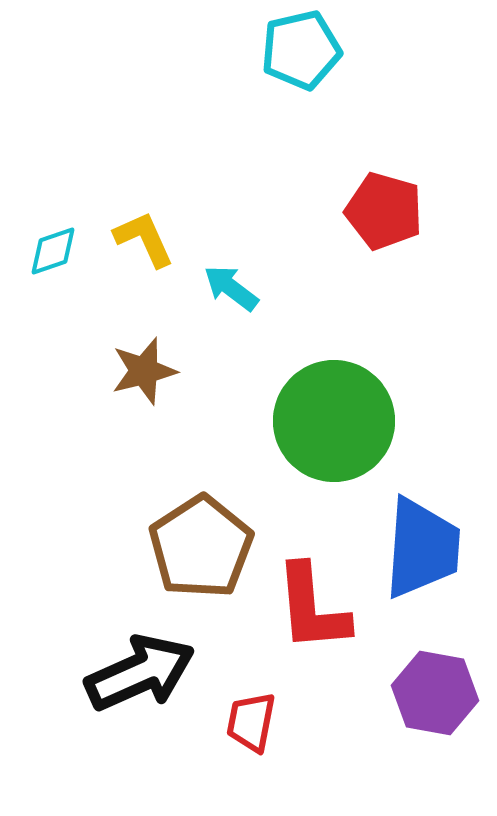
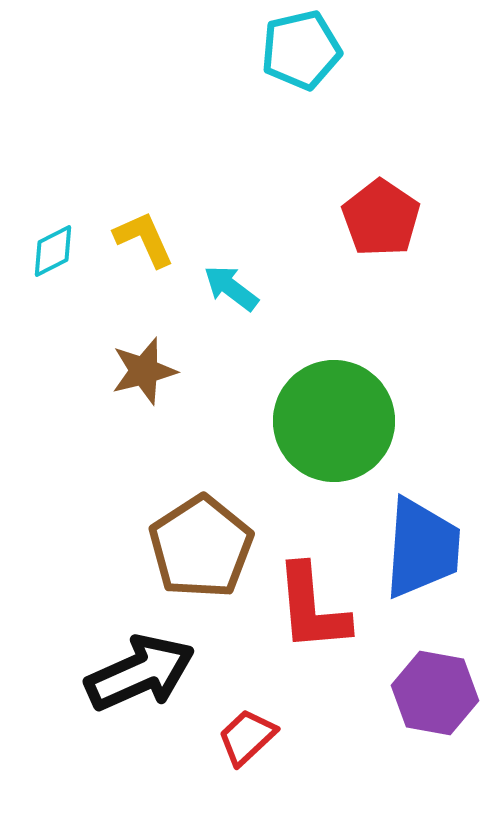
red pentagon: moved 3 px left, 7 px down; rotated 18 degrees clockwise
cyan diamond: rotated 8 degrees counterclockwise
red trapezoid: moved 4 px left, 15 px down; rotated 36 degrees clockwise
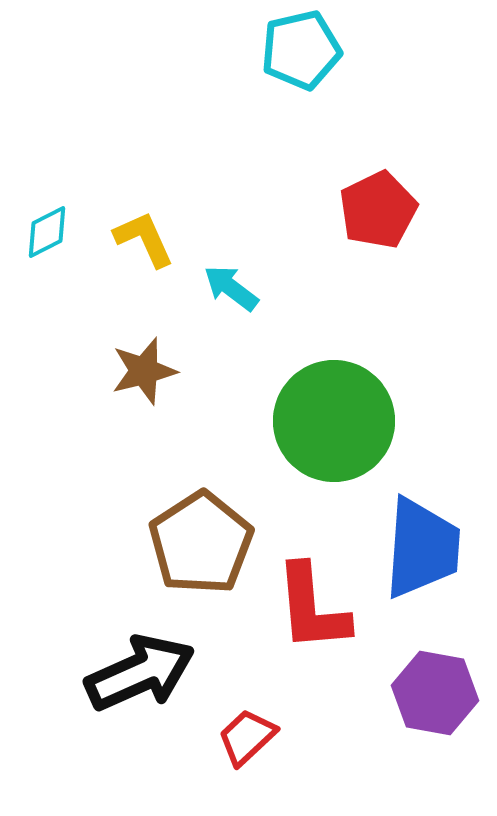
red pentagon: moved 3 px left, 8 px up; rotated 12 degrees clockwise
cyan diamond: moved 6 px left, 19 px up
brown pentagon: moved 4 px up
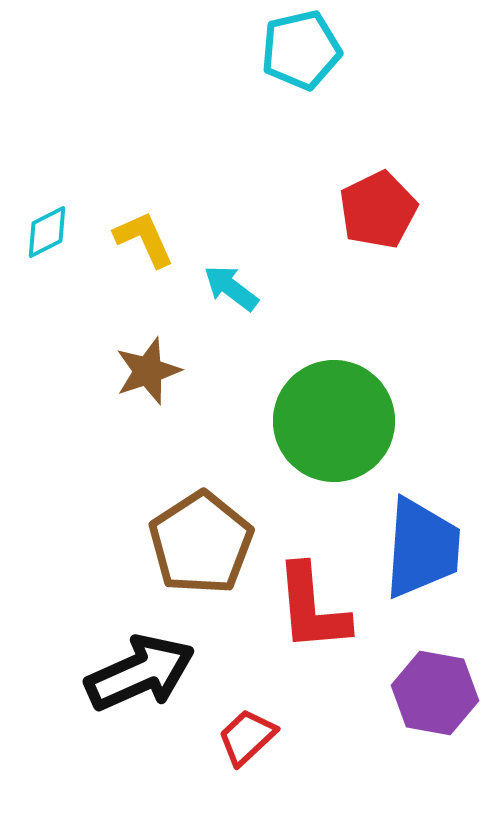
brown star: moved 4 px right; rotated 4 degrees counterclockwise
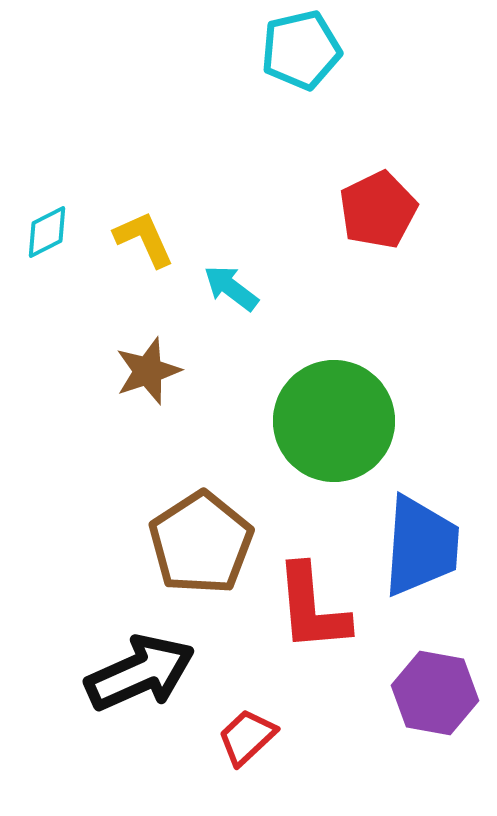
blue trapezoid: moved 1 px left, 2 px up
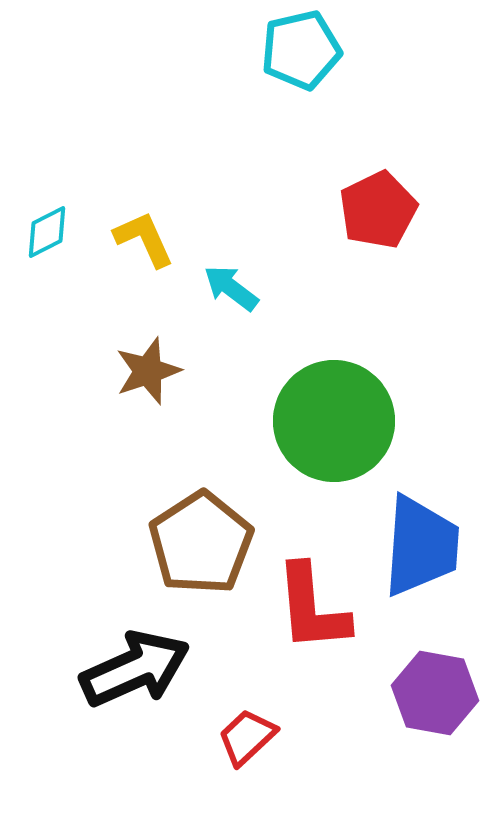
black arrow: moved 5 px left, 4 px up
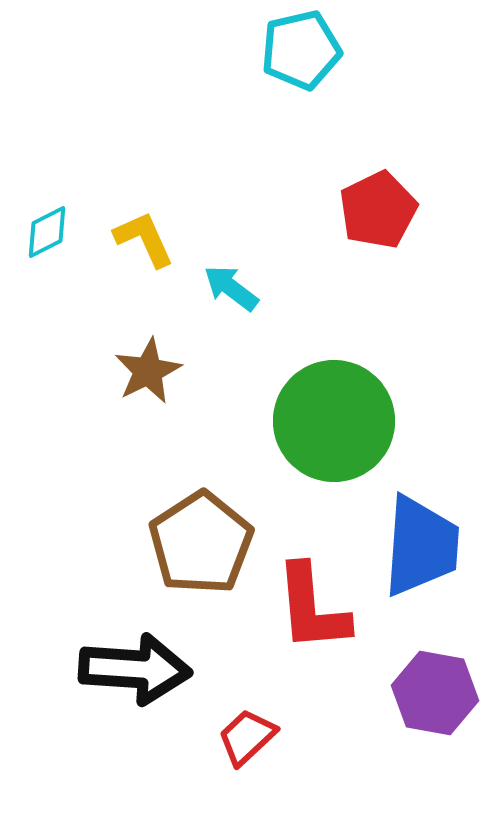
brown star: rotated 8 degrees counterclockwise
black arrow: rotated 28 degrees clockwise
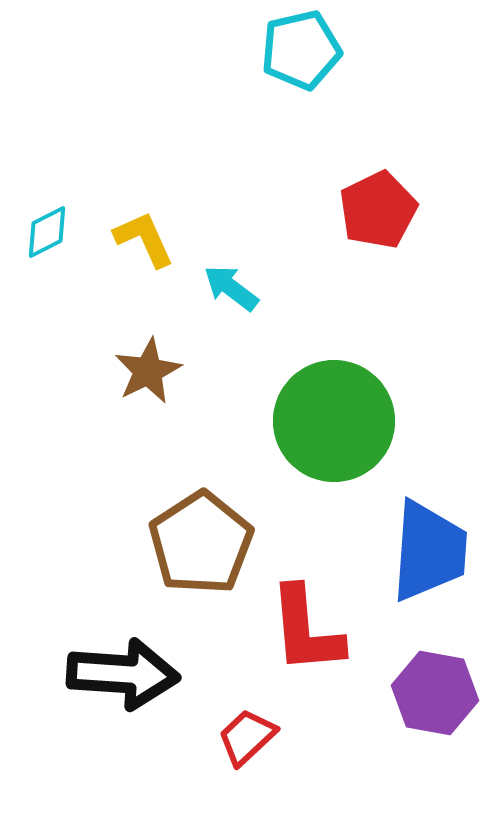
blue trapezoid: moved 8 px right, 5 px down
red L-shape: moved 6 px left, 22 px down
black arrow: moved 12 px left, 5 px down
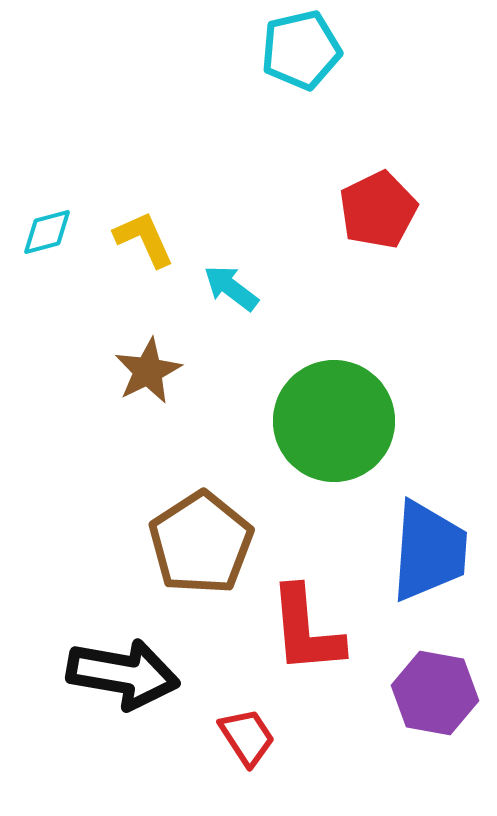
cyan diamond: rotated 12 degrees clockwise
black arrow: rotated 6 degrees clockwise
red trapezoid: rotated 100 degrees clockwise
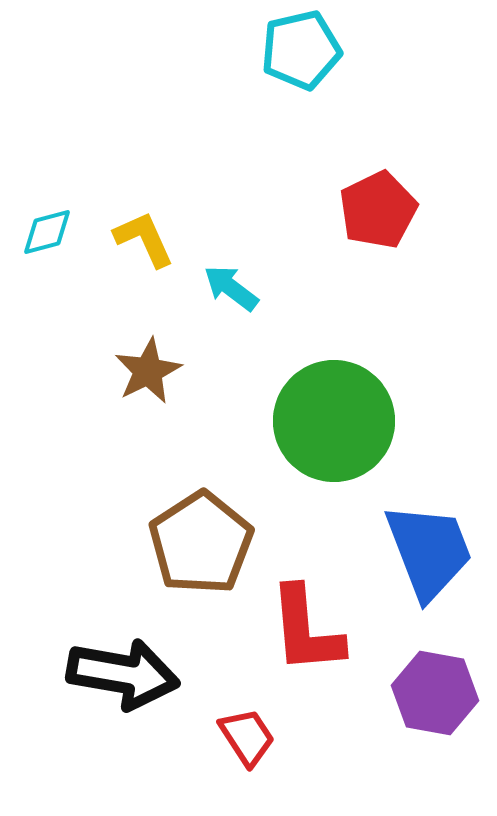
blue trapezoid: rotated 25 degrees counterclockwise
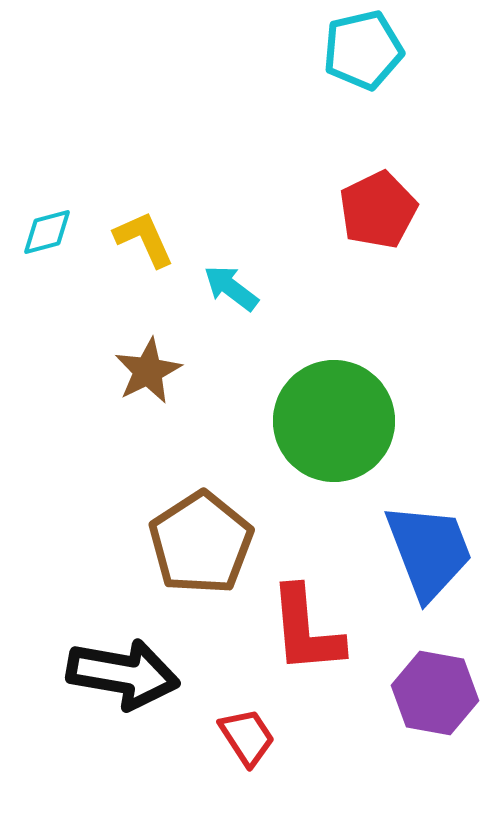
cyan pentagon: moved 62 px right
